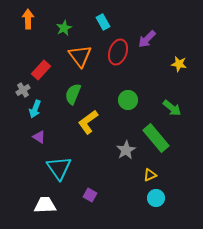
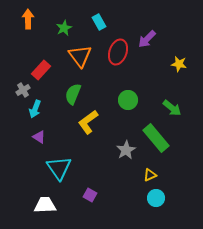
cyan rectangle: moved 4 px left
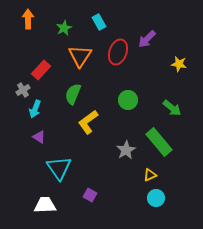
orange triangle: rotated 10 degrees clockwise
green rectangle: moved 3 px right, 4 px down
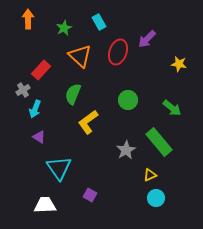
orange triangle: rotated 20 degrees counterclockwise
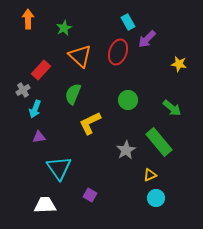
cyan rectangle: moved 29 px right
yellow L-shape: moved 2 px right, 1 px down; rotated 10 degrees clockwise
purple triangle: rotated 40 degrees counterclockwise
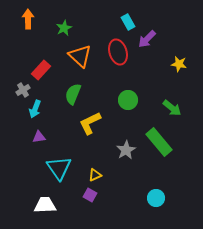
red ellipse: rotated 35 degrees counterclockwise
yellow triangle: moved 55 px left
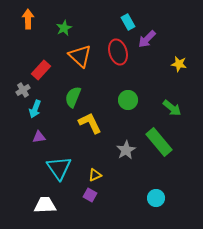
green semicircle: moved 3 px down
yellow L-shape: rotated 90 degrees clockwise
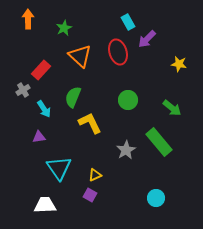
cyan arrow: moved 9 px right; rotated 54 degrees counterclockwise
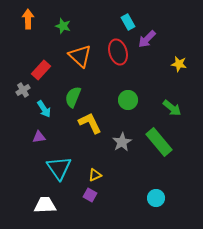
green star: moved 1 px left, 2 px up; rotated 28 degrees counterclockwise
gray star: moved 4 px left, 8 px up
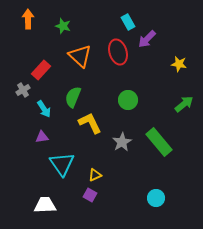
green arrow: moved 12 px right, 4 px up; rotated 78 degrees counterclockwise
purple triangle: moved 3 px right
cyan triangle: moved 3 px right, 4 px up
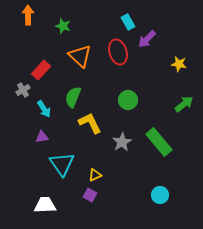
orange arrow: moved 4 px up
cyan circle: moved 4 px right, 3 px up
